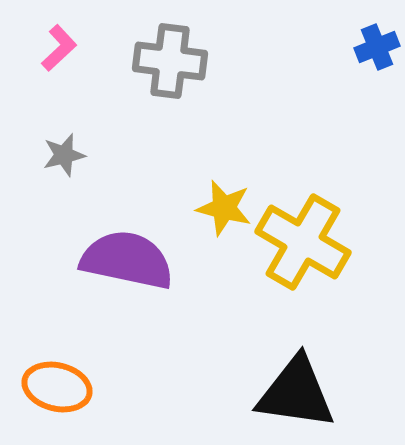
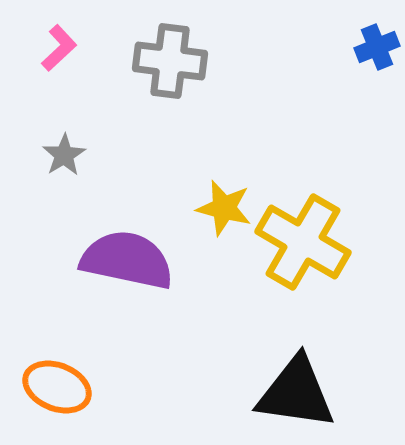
gray star: rotated 18 degrees counterclockwise
orange ellipse: rotated 8 degrees clockwise
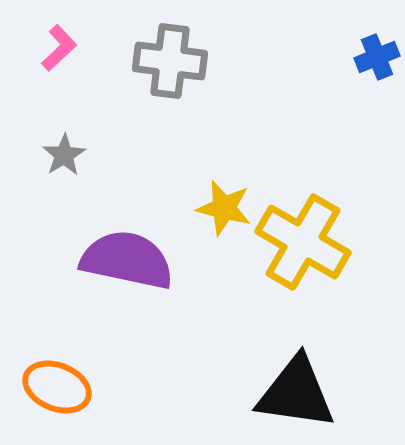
blue cross: moved 10 px down
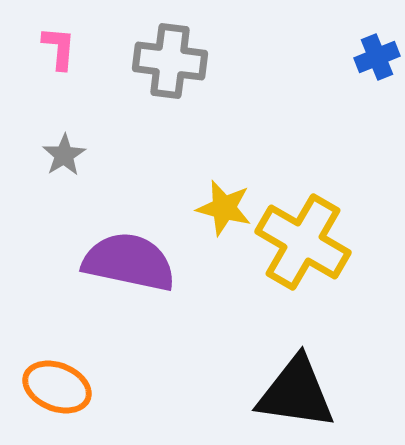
pink L-shape: rotated 42 degrees counterclockwise
purple semicircle: moved 2 px right, 2 px down
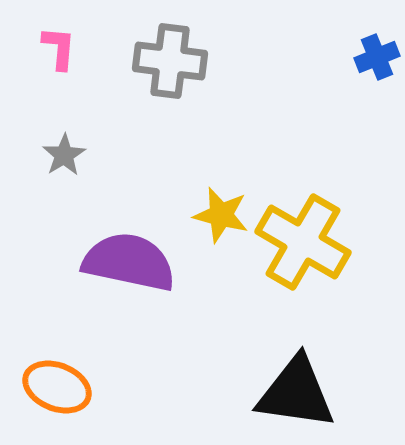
yellow star: moved 3 px left, 7 px down
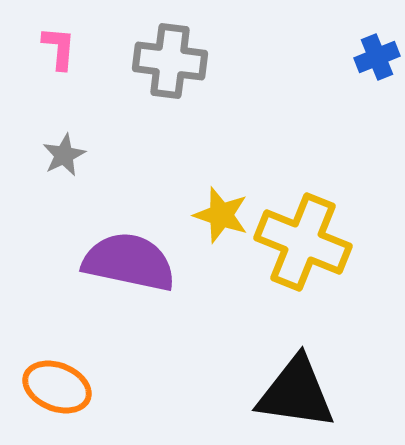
gray star: rotated 6 degrees clockwise
yellow star: rotated 4 degrees clockwise
yellow cross: rotated 8 degrees counterclockwise
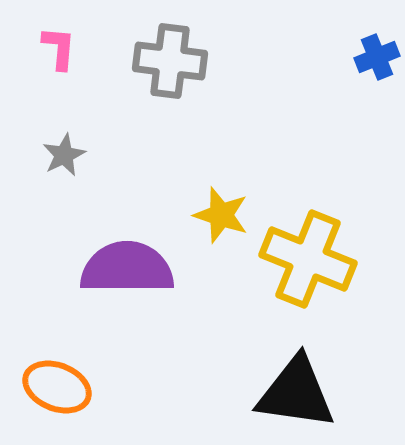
yellow cross: moved 5 px right, 17 px down
purple semicircle: moved 2 px left, 6 px down; rotated 12 degrees counterclockwise
